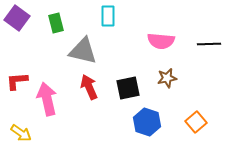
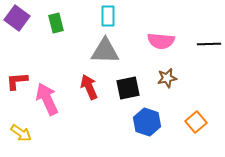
gray triangle: moved 22 px right; rotated 12 degrees counterclockwise
pink arrow: rotated 12 degrees counterclockwise
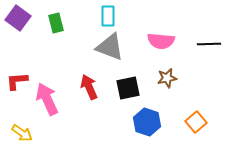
purple square: moved 1 px right
gray triangle: moved 5 px right, 4 px up; rotated 20 degrees clockwise
yellow arrow: moved 1 px right
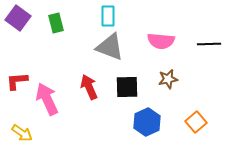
brown star: moved 1 px right, 1 px down
black square: moved 1 px left, 1 px up; rotated 10 degrees clockwise
blue hexagon: rotated 16 degrees clockwise
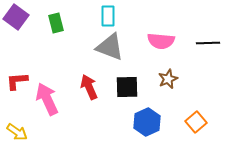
purple square: moved 2 px left, 1 px up
black line: moved 1 px left, 1 px up
brown star: rotated 12 degrees counterclockwise
yellow arrow: moved 5 px left, 1 px up
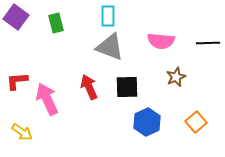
brown star: moved 8 px right, 2 px up
yellow arrow: moved 5 px right
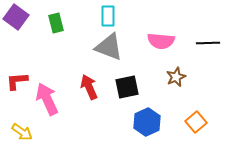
gray triangle: moved 1 px left
black square: rotated 10 degrees counterclockwise
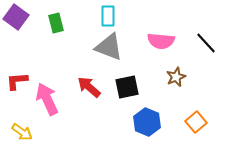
black line: moved 2 px left; rotated 50 degrees clockwise
red arrow: rotated 25 degrees counterclockwise
blue hexagon: rotated 12 degrees counterclockwise
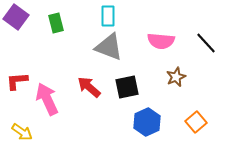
blue hexagon: rotated 12 degrees clockwise
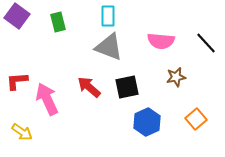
purple square: moved 1 px right, 1 px up
green rectangle: moved 2 px right, 1 px up
brown star: rotated 12 degrees clockwise
orange square: moved 3 px up
